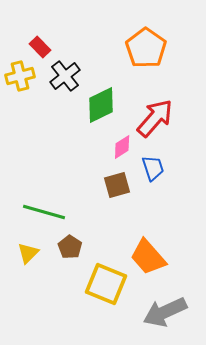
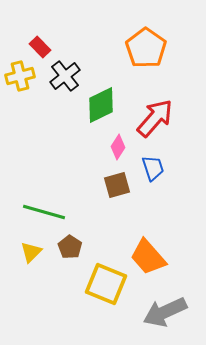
pink diamond: moved 4 px left; rotated 25 degrees counterclockwise
yellow triangle: moved 3 px right, 1 px up
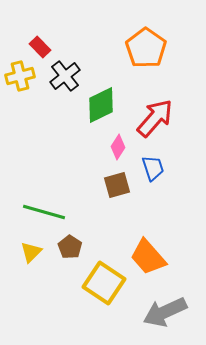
yellow square: moved 2 px left, 1 px up; rotated 12 degrees clockwise
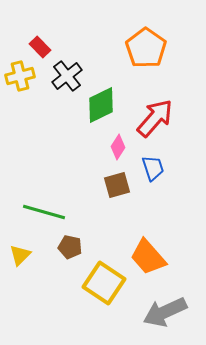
black cross: moved 2 px right
brown pentagon: rotated 20 degrees counterclockwise
yellow triangle: moved 11 px left, 3 px down
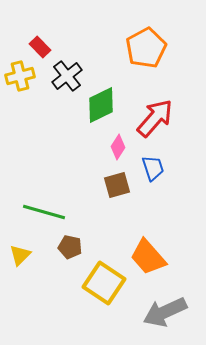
orange pentagon: rotated 9 degrees clockwise
